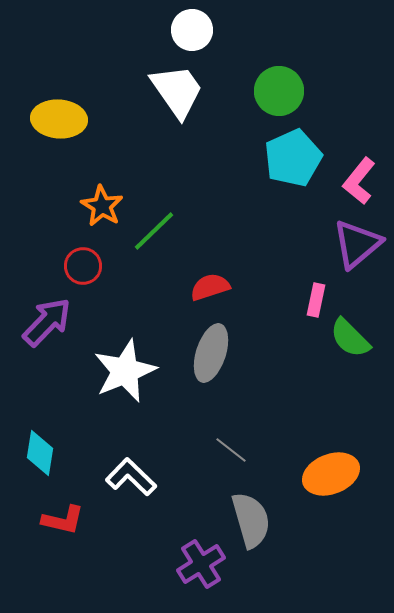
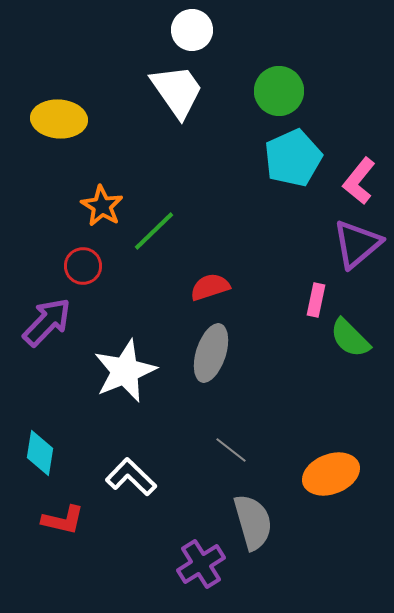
gray semicircle: moved 2 px right, 2 px down
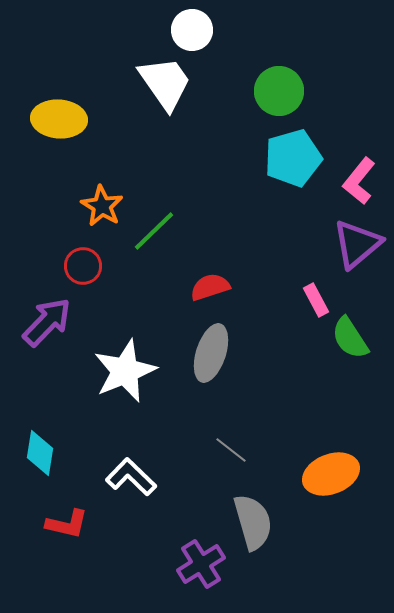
white trapezoid: moved 12 px left, 8 px up
cyan pentagon: rotated 8 degrees clockwise
pink rectangle: rotated 40 degrees counterclockwise
green semicircle: rotated 12 degrees clockwise
red L-shape: moved 4 px right, 4 px down
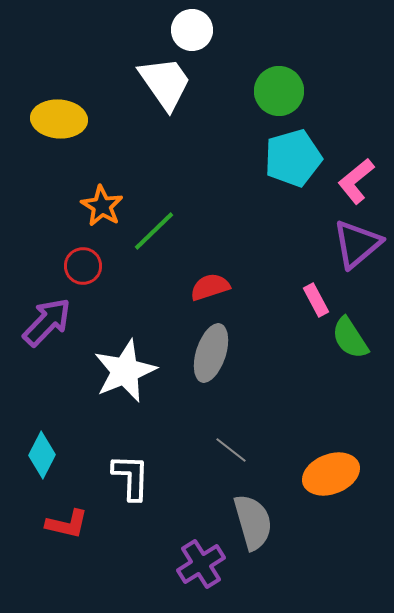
pink L-shape: moved 3 px left; rotated 12 degrees clockwise
cyan diamond: moved 2 px right, 2 px down; rotated 18 degrees clockwise
white L-shape: rotated 48 degrees clockwise
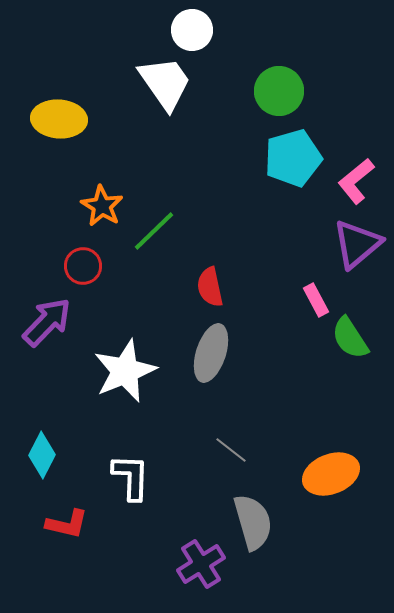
red semicircle: rotated 84 degrees counterclockwise
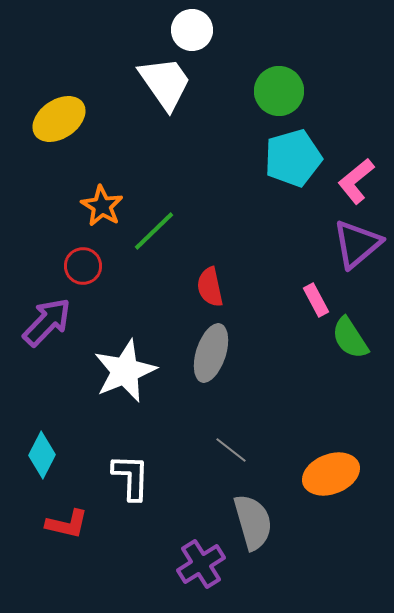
yellow ellipse: rotated 38 degrees counterclockwise
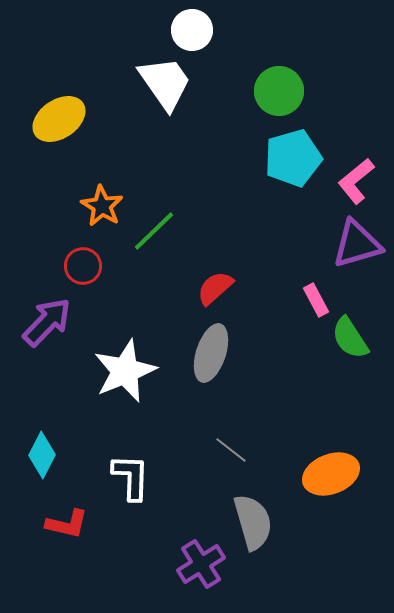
purple triangle: rotated 24 degrees clockwise
red semicircle: moved 5 px right, 1 px down; rotated 60 degrees clockwise
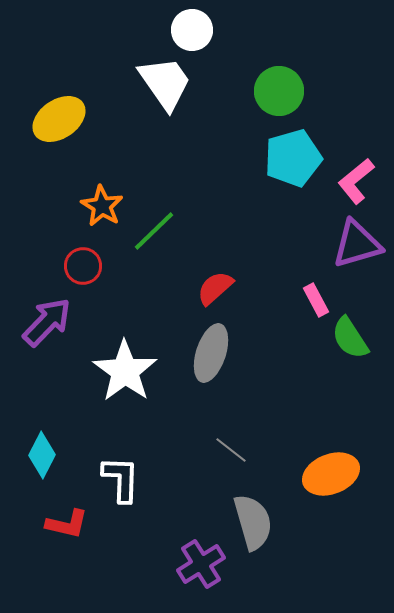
white star: rotated 14 degrees counterclockwise
white L-shape: moved 10 px left, 2 px down
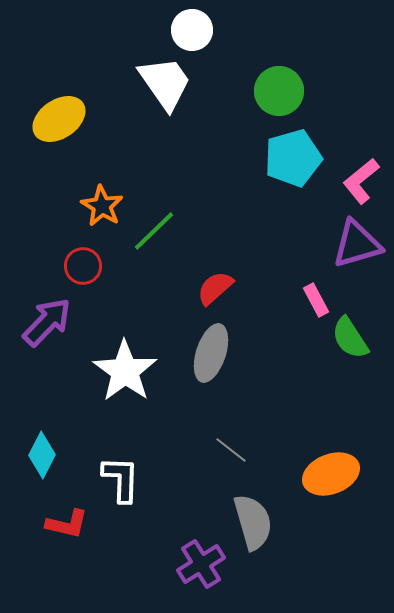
pink L-shape: moved 5 px right
